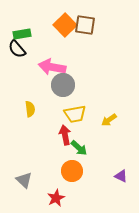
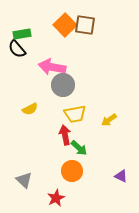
yellow semicircle: rotated 70 degrees clockwise
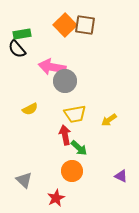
gray circle: moved 2 px right, 4 px up
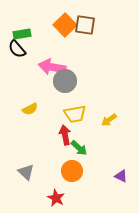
gray triangle: moved 2 px right, 8 px up
red star: rotated 18 degrees counterclockwise
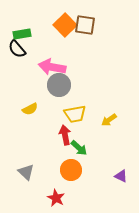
gray circle: moved 6 px left, 4 px down
orange circle: moved 1 px left, 1 px up
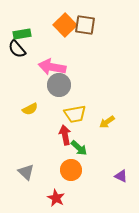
yellow arrow: moved 2 px left, 2 px down
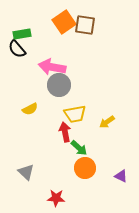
orange square: moved 1 px left, 3 px up; rotated 10 degrees clockwise
red arrow: moved 3 px up
orange circle: moved 14 px right, 2 px up
red star: rotated 24 degrees counterclockwise
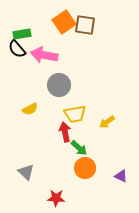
pink arrow: moved 8 px left, 12 px up
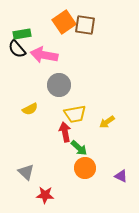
red star: moved 11 px left, 3 px up
